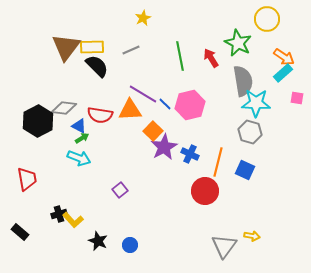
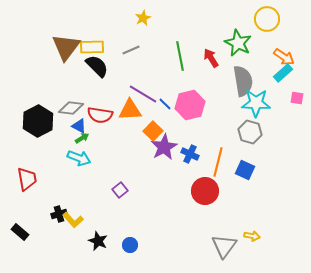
gray diamond: moved 7 px right
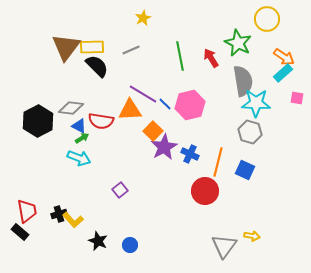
red semicircle: moved 1 px right, 6 px down
red trapezoid: moved 32 px down
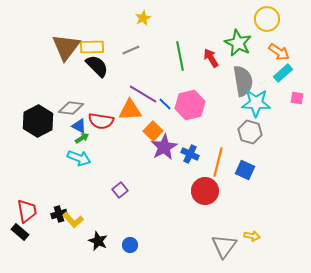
orange arrow: moved 5 px left, 5 px up
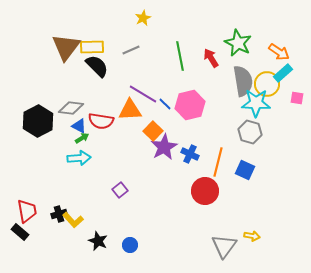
yellow circle: moved 65 px down
cyan arrow: rotated 25 degrees counterclockwise
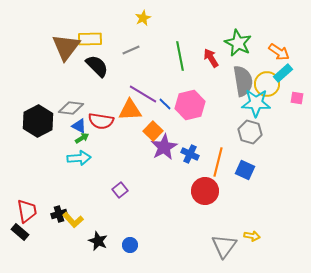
yellow rectangle: moved 2 px left, 8 px up
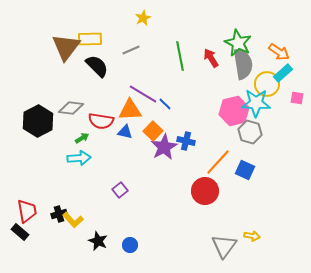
gray semicircle: moved 17 px up
pink hexagon: moved 44 px right, 6 px down
blue triangle: moved 46 px right, 6 px down; rotated 14 degrees counterclockwise
blue cross: moved 4 px left, 13 px up; rotated 12 degrees counterclockwise
orange line: rotated 28 degrees clockwise
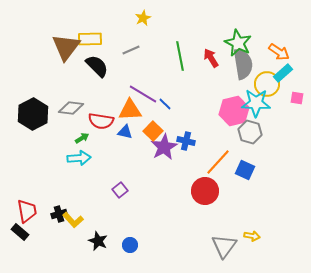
black hexagon: moved 5 px left, 7 px up
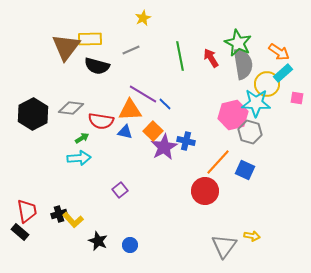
black semicircle: rotated 150 degrees clockwise
pink hexagon: moved 1 px left, 4 px down
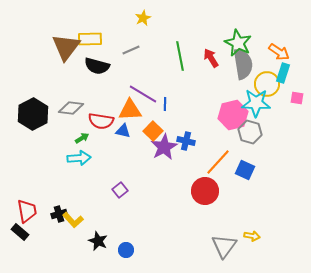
cyan rectangle: rotated 30 degrees counterclockwise
blue line: rotated 48 degrees clockwise
blue triangle: moved 2 px left, 1 px up
blue circle: moved 4 px left, 5 px down
